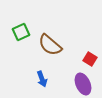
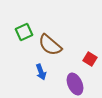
green square: moved 3 px right
blue arrow: moved 1 px left, 7 px up
purple ellipse: moved 8 px left
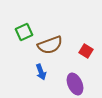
brown semicircle: rotated 60 degrees counterclockwise
red square: moved 4 px left, 8 px up
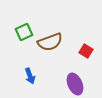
brown semicircle: moved 3 px up
blue arrow: moved 11 px left, 4 px down
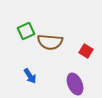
green square: moved 2 px right, 1 px up
brown semicircle: rotated 25 degrees clockwise
blue arrow: rotated 14 degrees counterclockwise
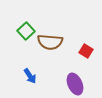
green square: rotated 18 degrees counterclockwise
